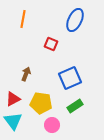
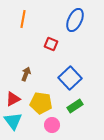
blue square: rotated 20 degrees counterclockwise
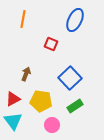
yellow pentagon: moved 2 px up
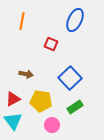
orange line: moved 1 px left, 2 px down
brown arrow: rotated 80 degrees clockwise
green rectangle: moved 1 px down
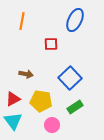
red square: rotated 24 degrees counterclockwise
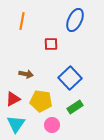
cyan triangle: moved 3 px right, 3 px down; rotated 12 degrees clockwise
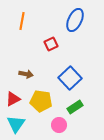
red square: rotated 24 degrees counterclockwise
pink circle: moved 7 px right
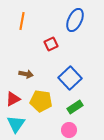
pink circle: moved 10 px right, 5 px down
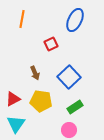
orange line: moved 2 px up
brown arrow: moved 9 px right, 1 px up; rotated 56 degrees clockwise
blue square: moved 1 px left, 1 px up
